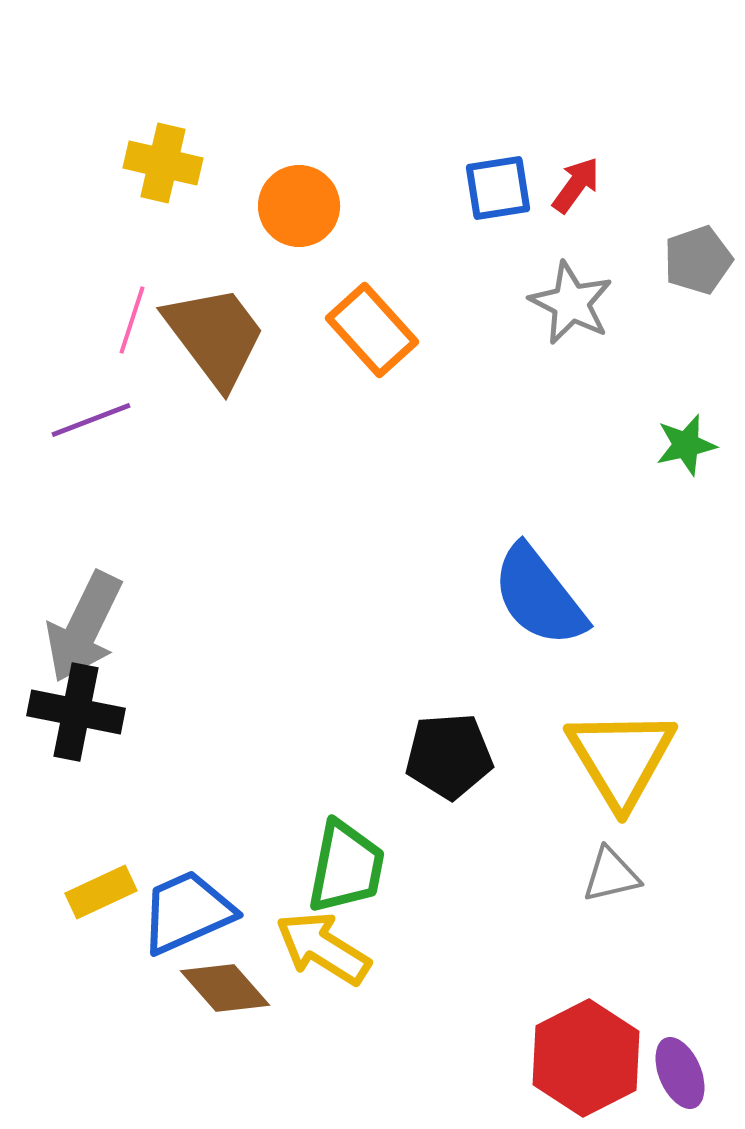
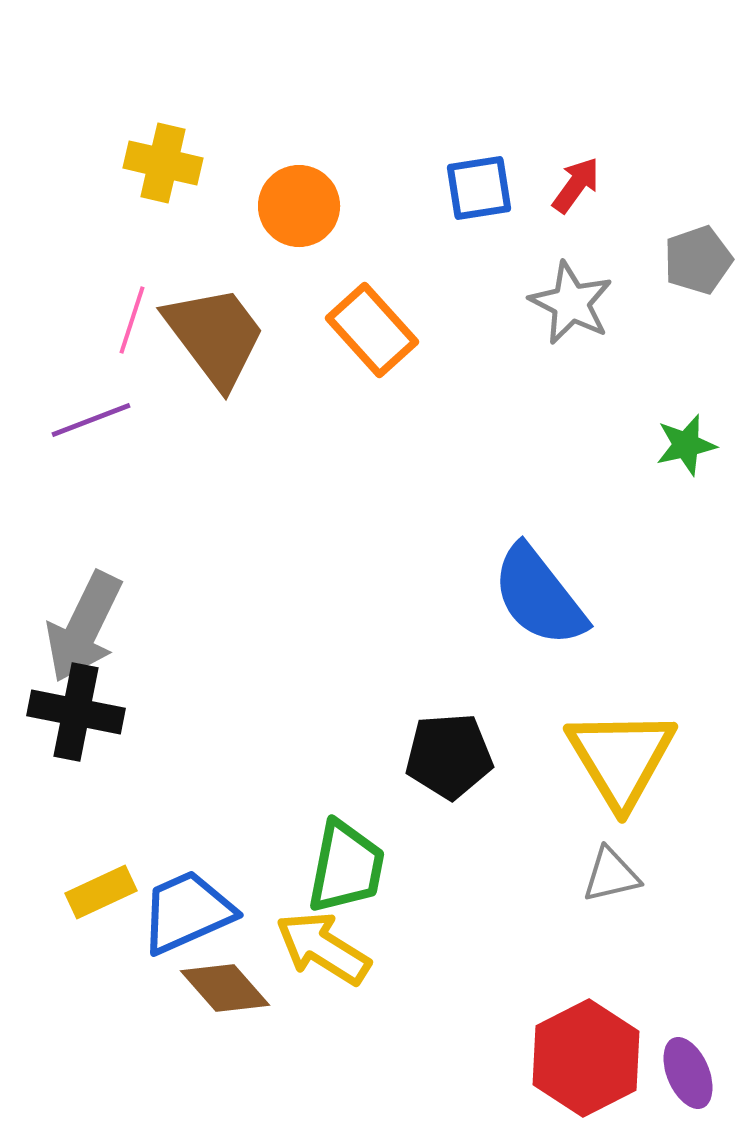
blue square: moved 19 px left
purple ellipse: moved 8 px right
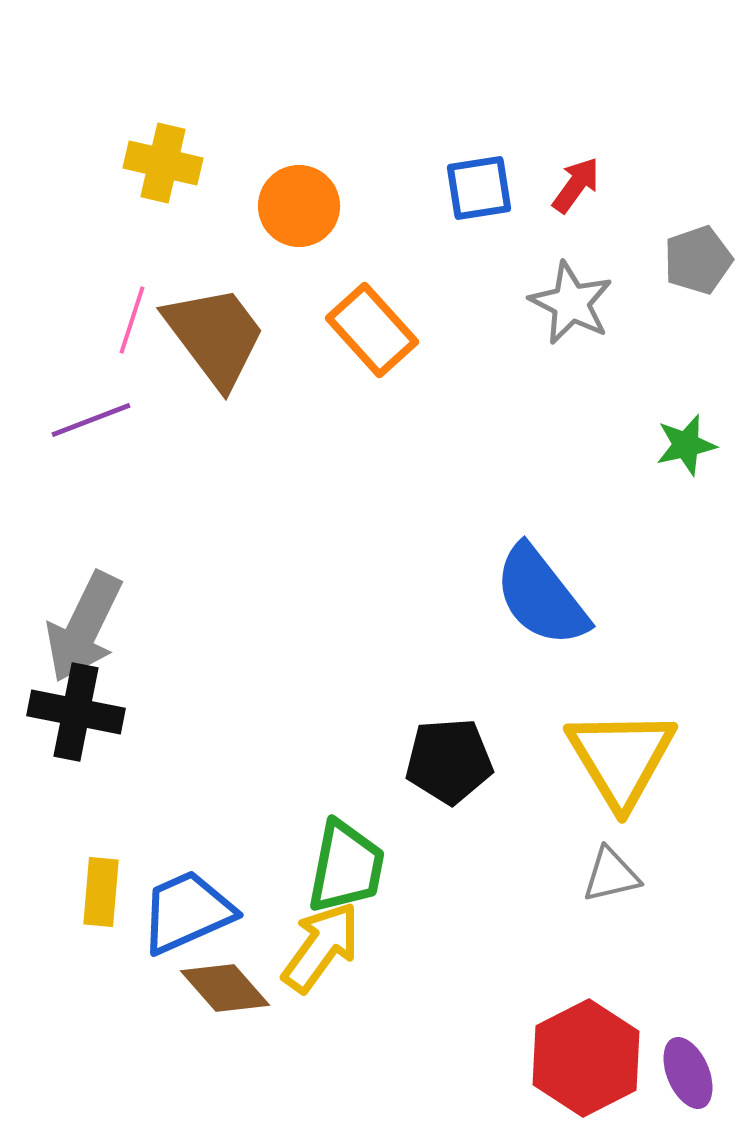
blue semicircle: moved 2 px right
black pentagon: moved 5 px down
yellow rectangle: rotated 60 degrees counterclockwise
yellow arrow: moved 2 px left, 1 px up; rotated 94 degrees clockwise
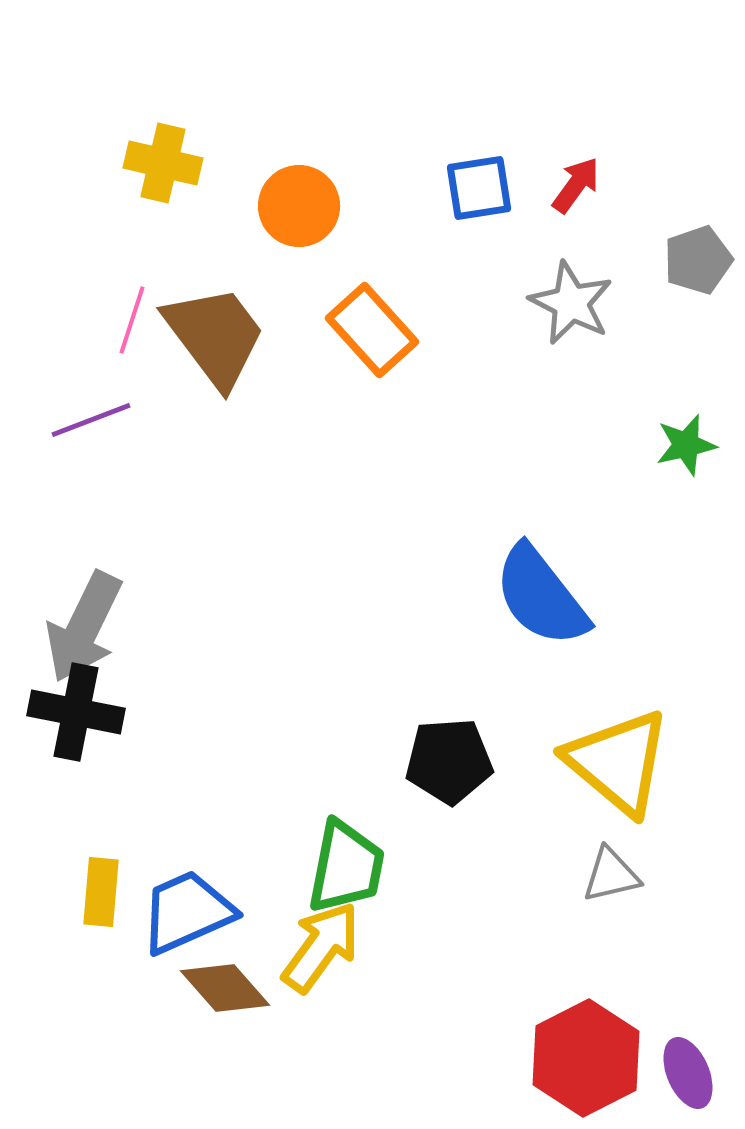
yellow triangle: moved 3 px left, 4 px down; rotated 19 degrees counterclockwise
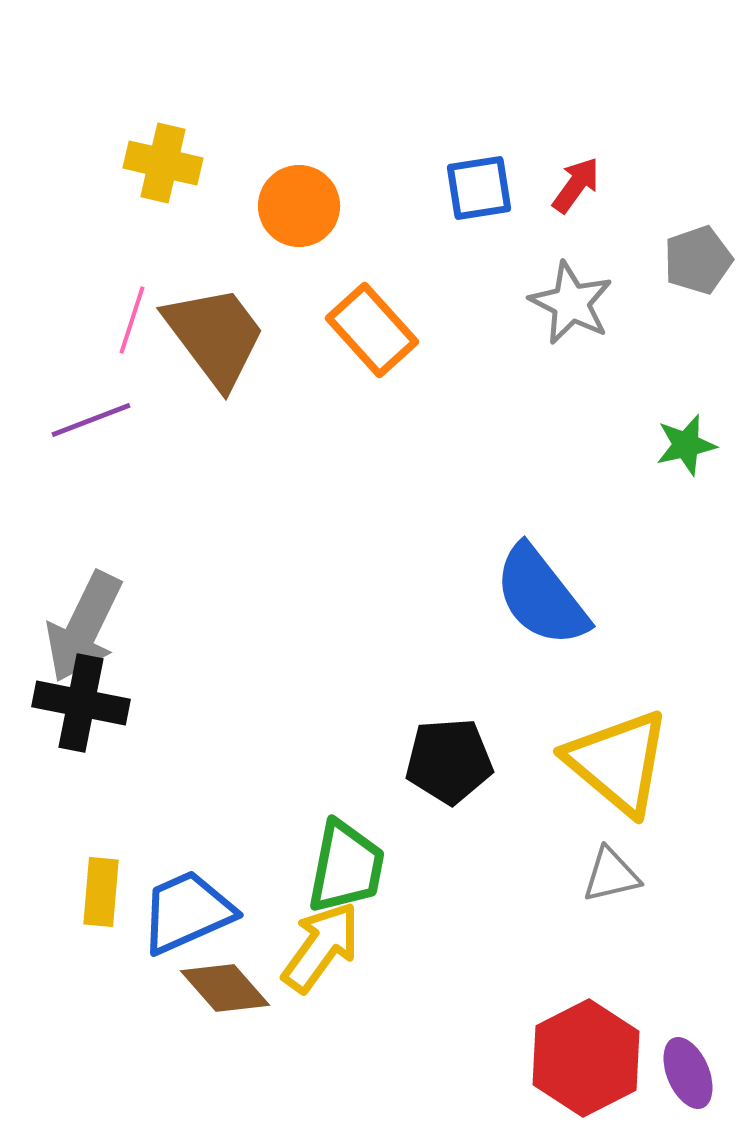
black cross: moved 5 px right, 9 px up
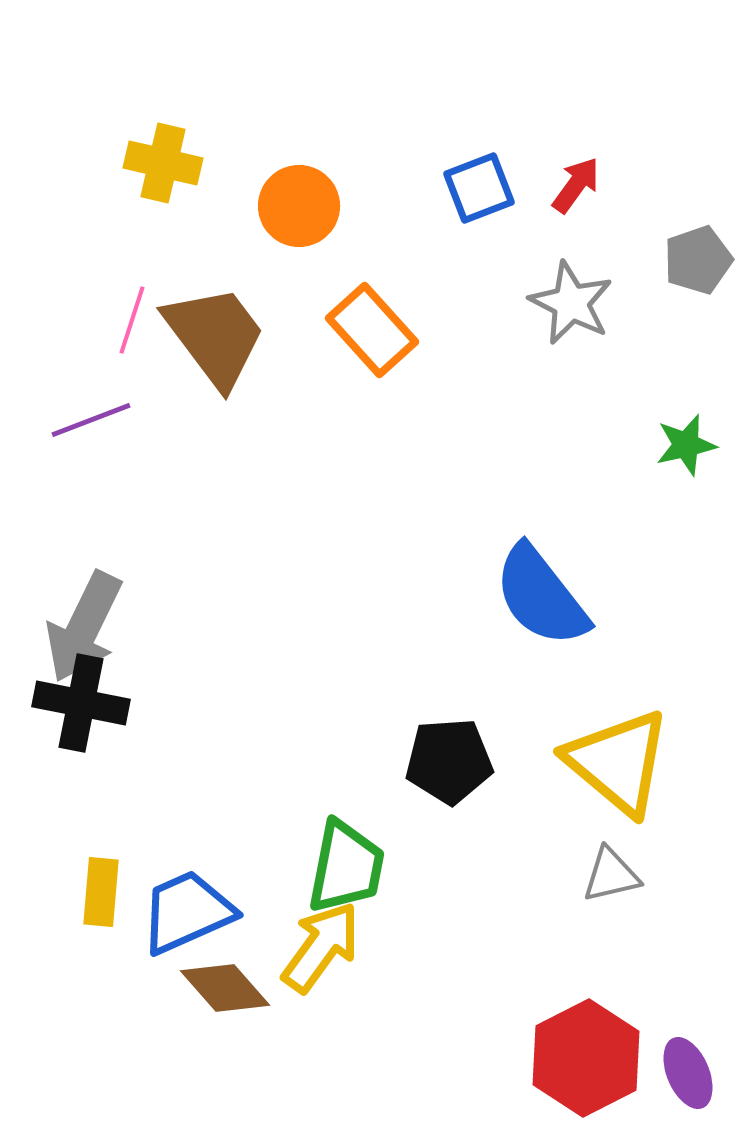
blue square: rotated 12 degrees counterclockwise
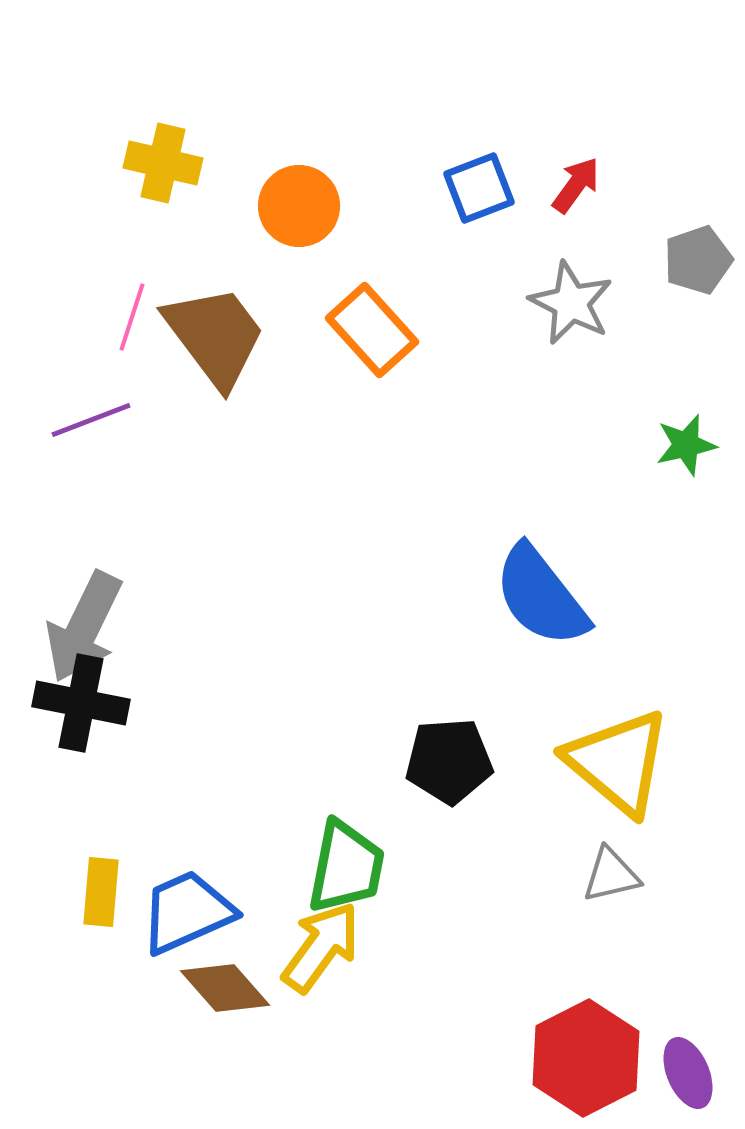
pink line: moved 3 px up
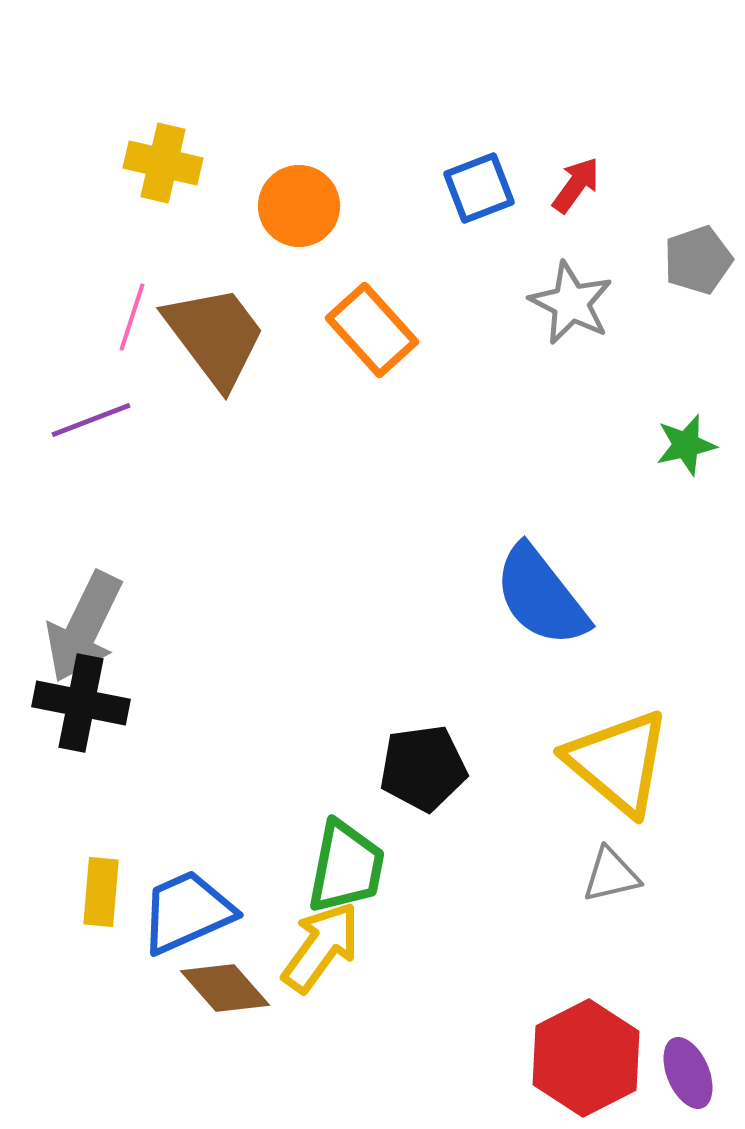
black pentagon: moved 26 px left, 7 px down; rotated 4 degrees counterclockwise
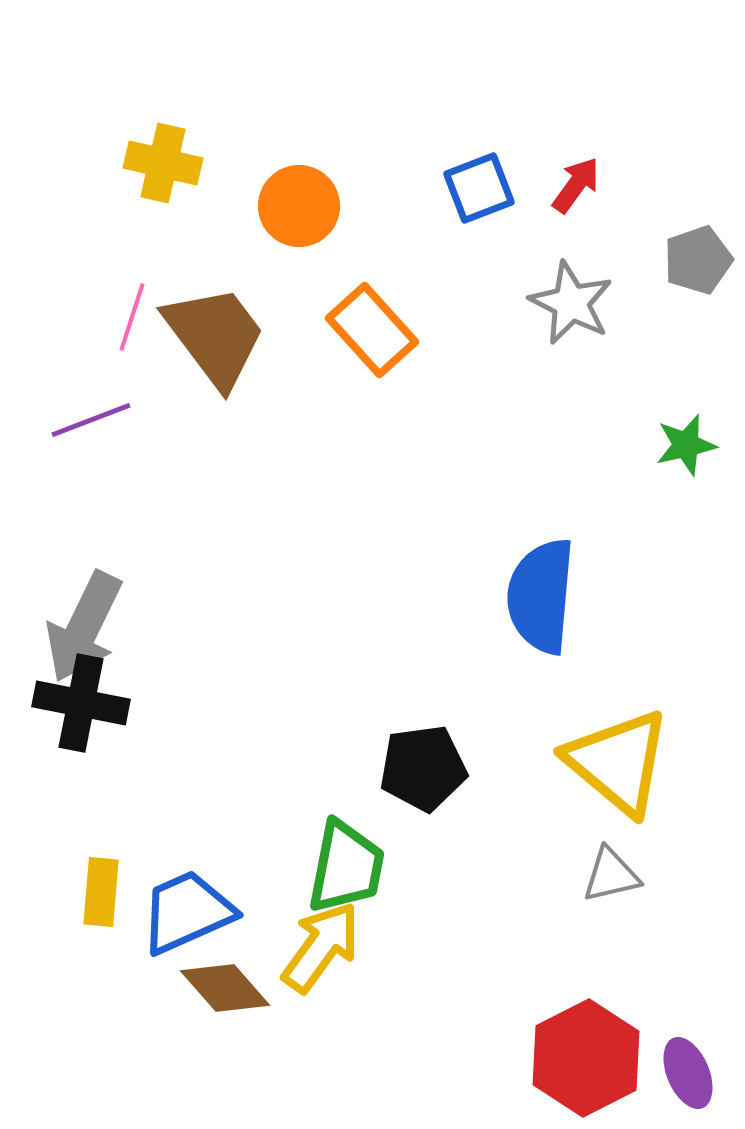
blue semicircle: rotated 43 degrees clockwise
